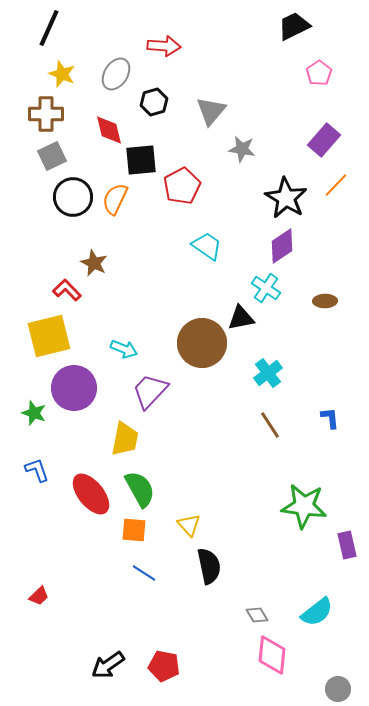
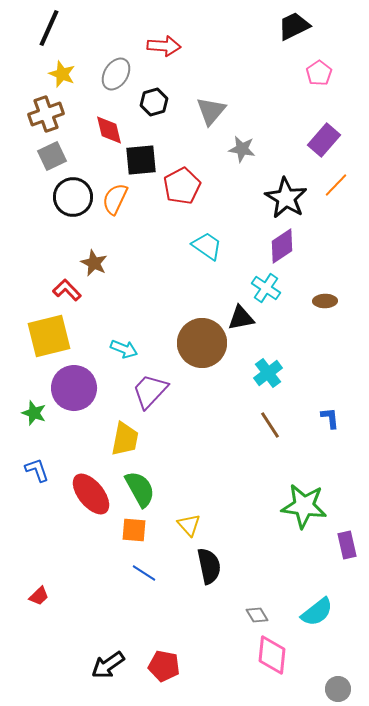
brown cross at (46, 114): rotated 20 degrees counterclockwise
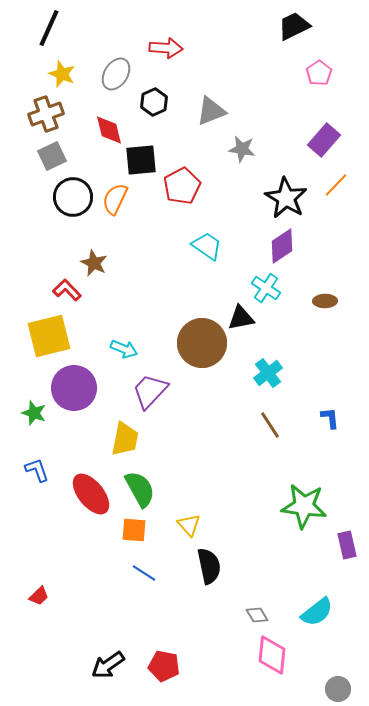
red arrow at (164, 46): moved 2 px right, 2 px down
black hexagon at (154, 102): rotated 8 degrees counterclockwise
gray triangle at (211, 111): rotated 28 degrees clockwise
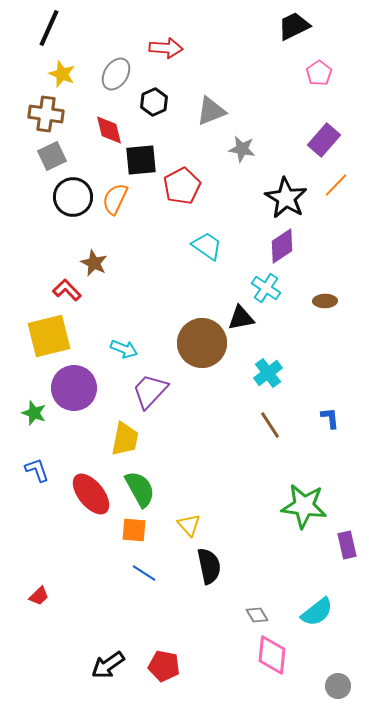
brown cross at (46, 114): rotated 28 degrees clockwise
gray circle at (338, 689): moved 3 px up
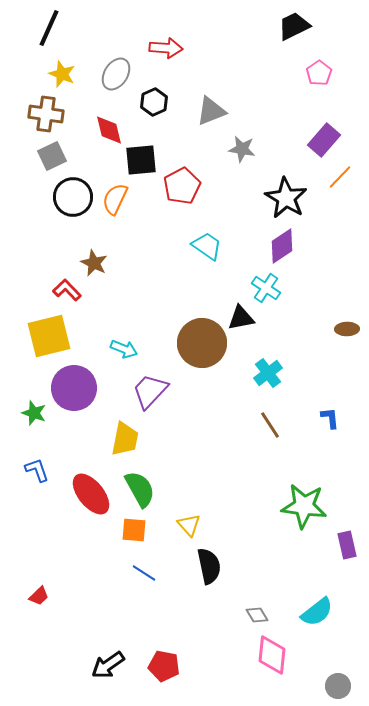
orange line at (336, 185): moved 4 px right, 8 px up
brown ellipse at (325, 301): moved 22 px right, 28 px down
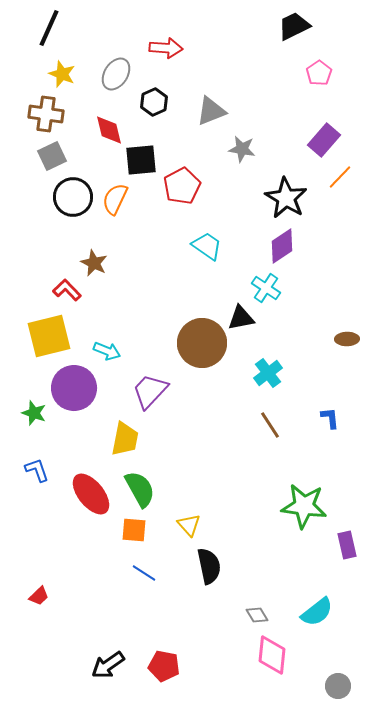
brown ellipse at (347, 329): moved 10 px down
cyan arrow at (124, 349): moved 17 px left, 2 px down
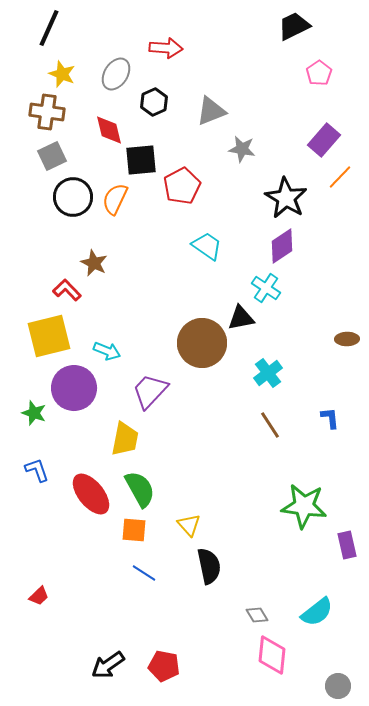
brown cross at (46, 114): moved 1 px right, 2 px up
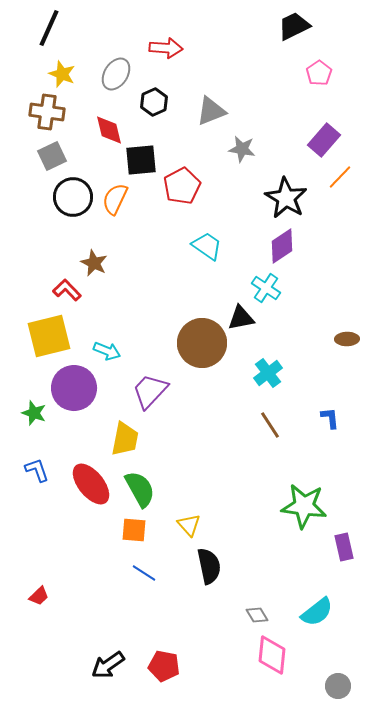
red ellipse at (91, 494): moved 10 px up
purple rectangle at (347, 545): moved 3 px left, 2 px down
